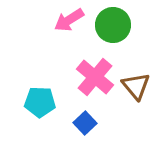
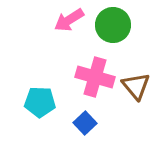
pink cross: rotated 24 degrees counterclockwise
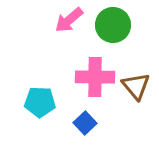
pink arrow: rotated 8 degrees counterclockwise
pink cross: rotated 15 degrees counterclockwise
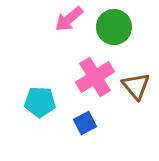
pink arrow: moved 1 px up
green circle: moved 1 px right, 2 px down
pink cross: rotated 33 degrees counterclockwise
blue square: rotated 15 degrees clockwise
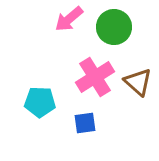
brown triangle: moved 2 px right, 4 px up; rotated 8 degrees counterclockwise
blue square: rotated 20 degrees clockwise
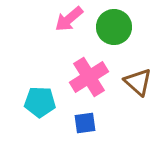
pink cross: moved 6 px left
